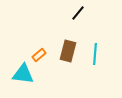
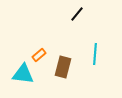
black line: moved 1 px left, 1 px down
brown rectangle: moved 5 px left, 16 px down
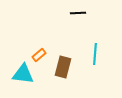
black line: moved 1 px right, 1 px up; rotated 49 degrees clockwise
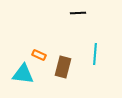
orange rectangle: rotated 64 degrees clockwise
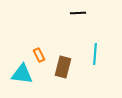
orange rectangle: rotated 40 degrees clockwise
cyan triangle: moved 1 px left
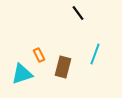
black line: rotated 56 degrees clockwise
cyan line: rotated 15 degrees clockwise
cyan triangle: rotated 25 degrees counterclockwise
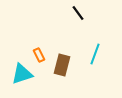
brown rectangle: moved 1 px left, 2 px up
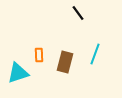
orange rectangle: rotated 24 degrees clockwise
brown rectangle: moved 3 px right, 3 px up
cyan triangle: moved 4 px left, 1 px up
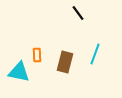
orange rectangle: moved 2 px left
cyan triangle: moved 1 px right, 1 px up; rotated 30 degrees clockwise
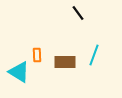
cyan line: moved 1 px left, 1 px down
brown rectangle: rotated 75 degrees clockwise
cyan triangle: rotated 20 degrees clockwise
